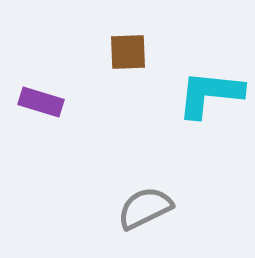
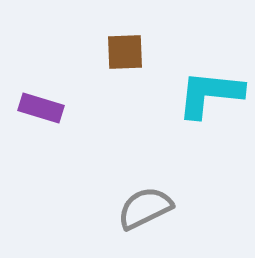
brown square: moved 3 px left
purple rectangle: moved 6 px down
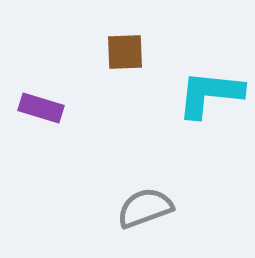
gray semicircle: rotated 6 degrees clockwise
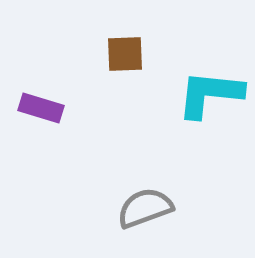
brown square: moved 2 px down
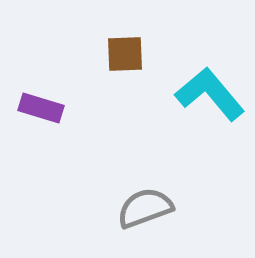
cyan L-shape: rotated 44 degrees clockwise
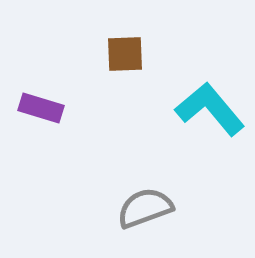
cyan L-shape: moved 15 px down
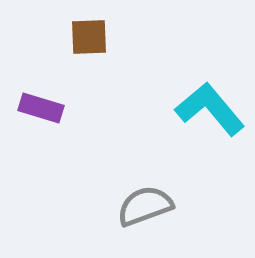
brown square: moved 36 px left, 17 px up
gray semicircle: moved 2 px up
